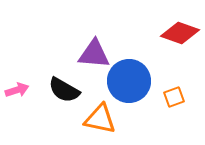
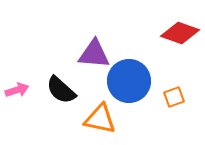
black semicircle: moved 3 px left; rotated 12 degrees clockwise
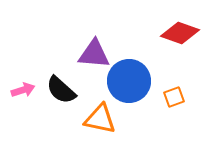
pink arrow: moved 6 px right
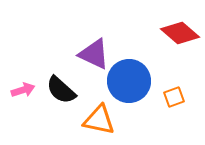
red diamond: rotated 21 degrees clockwise
purple triangle: rotated 20 degrees clockwise
orange triangle: moved 1 px left, 1 px down
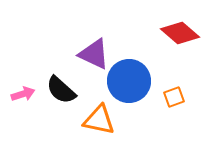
pink arrow: moved 4 px down
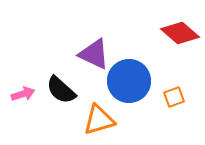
orange triangle: rotated 28 degrees counterclockwise
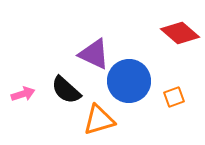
black semicircle: moved 5 px right
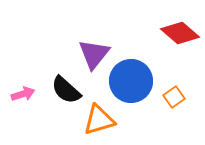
purple triangle: rotated 44 degrees clockwise
blue circle: moved 2 px right
orange square: rotated 15 degrees counterclockwise
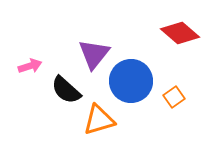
pink arrow: moved 7 px right, 28 px up
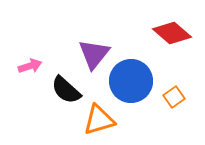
red diamond: moved 8 px left
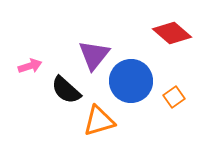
purple triangle: moved 1 px down
orange triangle: moved 1 px down
